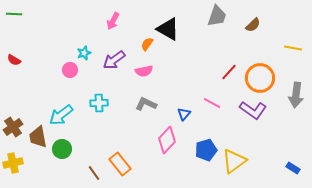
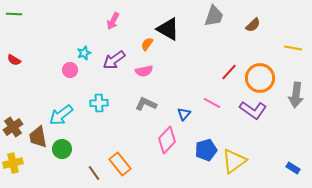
gray trapezoid: moved 3 px left
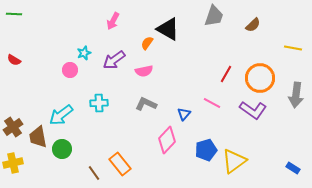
orange semicircle: moved 1 px up
red line: moved 3 px left, 2 px down; rotated 12 degrees counterclockwise
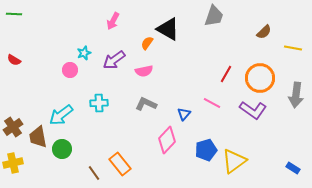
brown semicircle: moved 11 px right, 7 px down
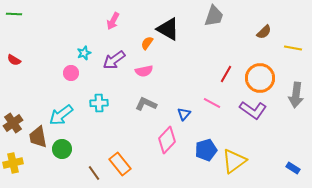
pink circle: moved 1 px right, 3 px down
brown cross: moved 4 px up
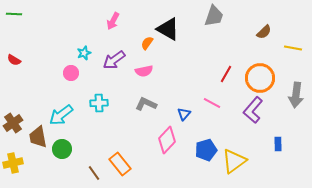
purple L-shape: rotated 96 degrees clockwise
blue rectangle: moved 15 px left, 24 px up; rotated 56 degrees clockwise
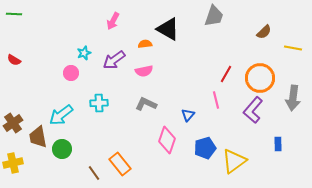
orange semicircle: moved 2 px left, 1 px down; rotated 48 degrees clockwise
gray arrow: moved 3 px left, 3 px down
pink line: moved 4 px right, 3 px up; rotated 48 degrees clockwise
blue triangle: moved 4 px right, 1 px down
pink diamond: rotated 24 degrees counterclockwise
blue pentagon: moved 1 px left, 2 px up
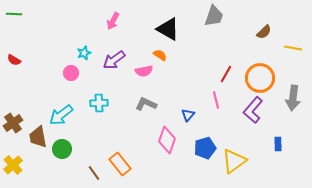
orange semicircle: moved 15 px right, 11 px down; rotated 40 degrees clockwise
yellow cross: moved 2 px down; rotated 30 degrees counterclockwise
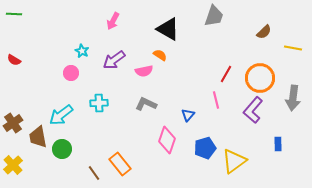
cyan star: moved 2 px left, 2 px up; rotated 24 degrees counterclockwise
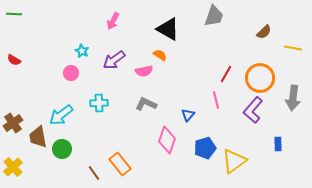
yellow cross: moved 2 px down
